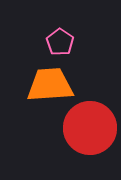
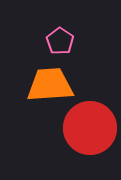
pink pentagon: moved 1 px up
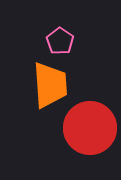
orange trapezoid: rotated 90 degrees clockwise
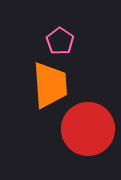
red circle: moved 2 px left, 1 px down
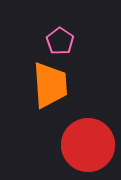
red circle: moved 16 px down
